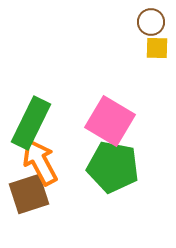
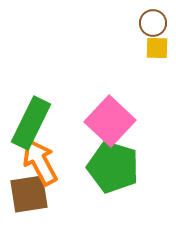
brown circle: moved 2 px right, 1 px down
pink square: rotated 12 degrees clockwise
green pentagon: rotated 6 degrees clockwise
brown square: rotated 9 degrees clockwise
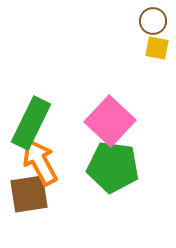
brown circle: moved 2 px up
yellow square: rotated 10 degrees clockwise
green pentagon: rotated 9 degrees counterclockwise
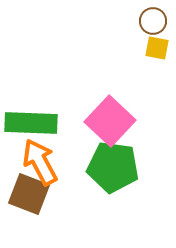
green rectangle: rotated 66 degrees clockwise
brown square: rotated 30 degrees clockwise
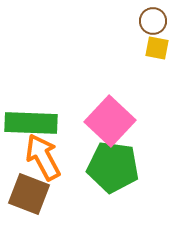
orange arrow: moved 3 px right, 5 px up
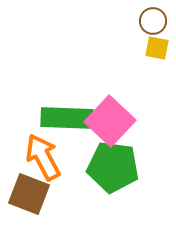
green rectangle: moved 36 px right, 5 px up
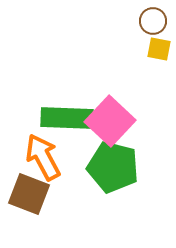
yellow square: moved 2 px right, 1 px down
green pentagon: rotated 6 degrees clockwise
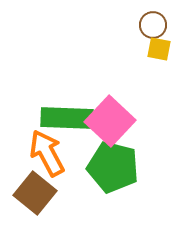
brown circle: moved 4 px down
orange arrow: moved 4 px right, 4 px up
brown square: moved 6 px right, 1 px up; rotated 18 degrees clockwise
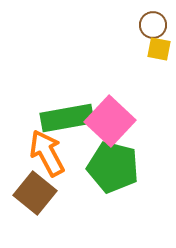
green rectangle: rotated 12 degrees counterclockwise
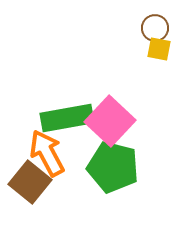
brown circle: moved 2 px right, 3 px down
brown square: moved 5 px left, 11 px up
